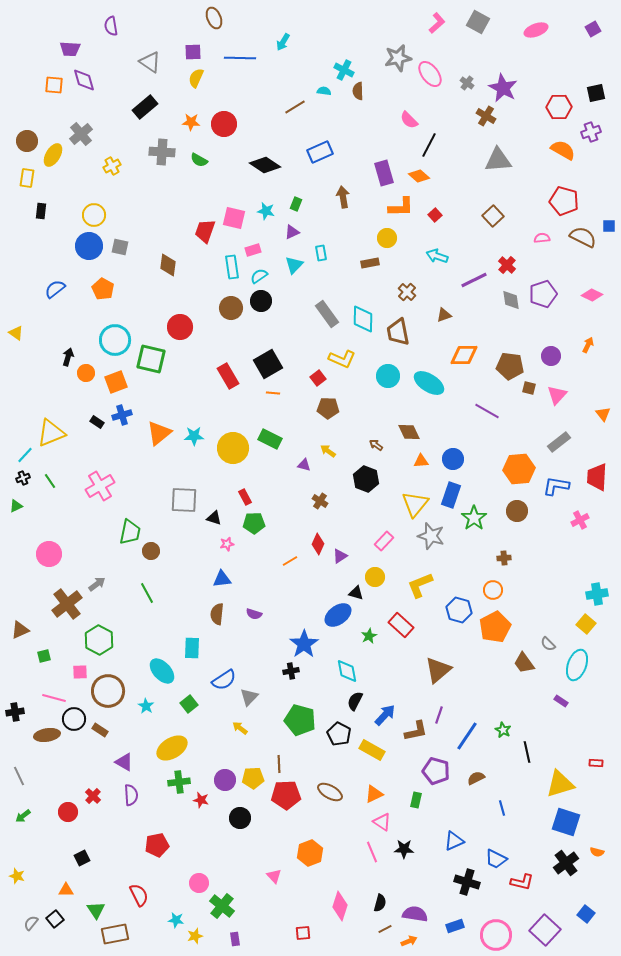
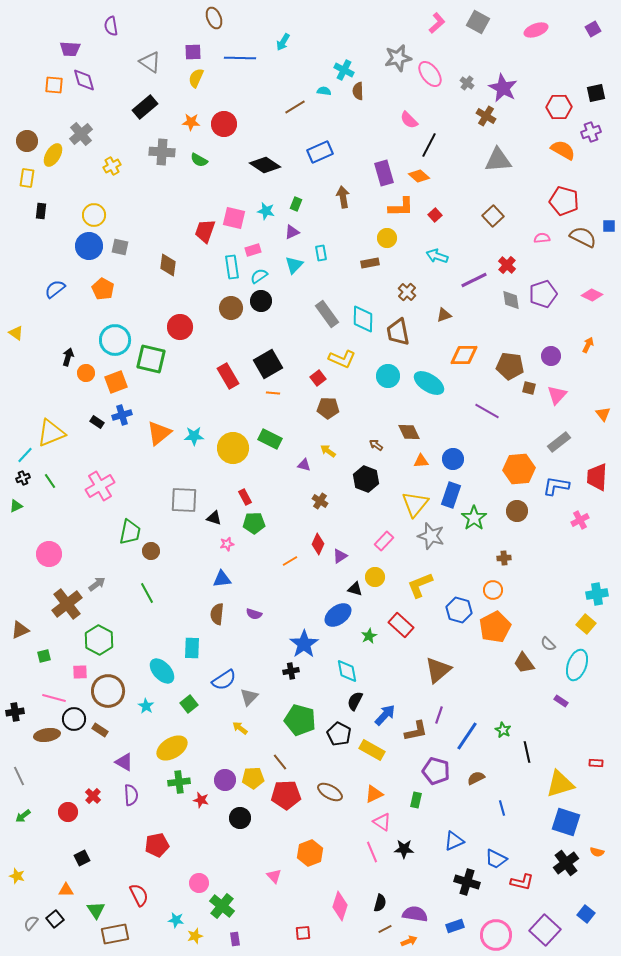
black triangle at (356, 593): moved 1 px left, 4 px up
brown line at (279, 764): moved 1 px right, 2 px up; rotated 36 degrees counterclockwise
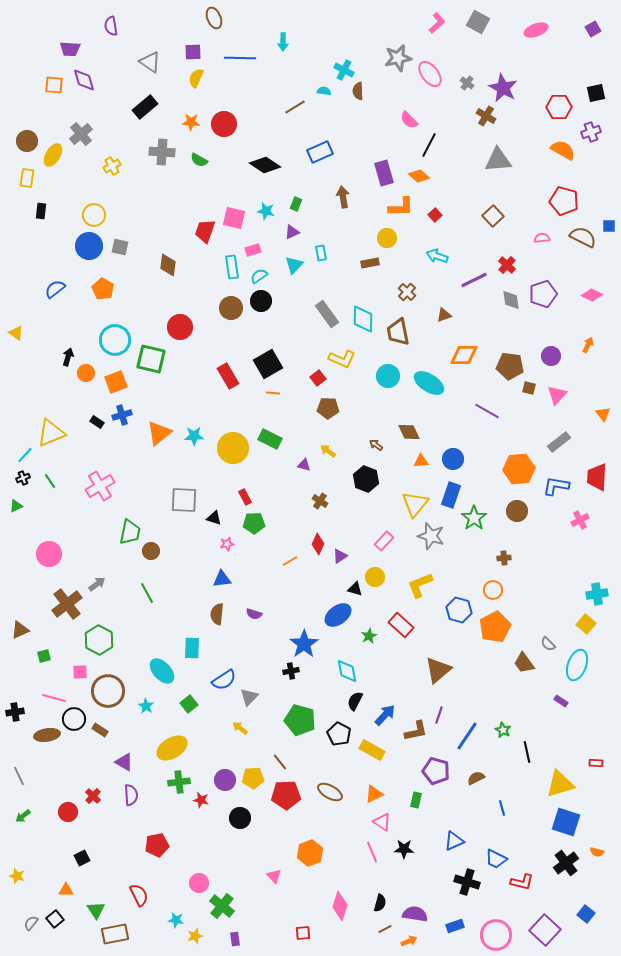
cyan arrow at (283, 42): rotated 30 degrees counterclockwise
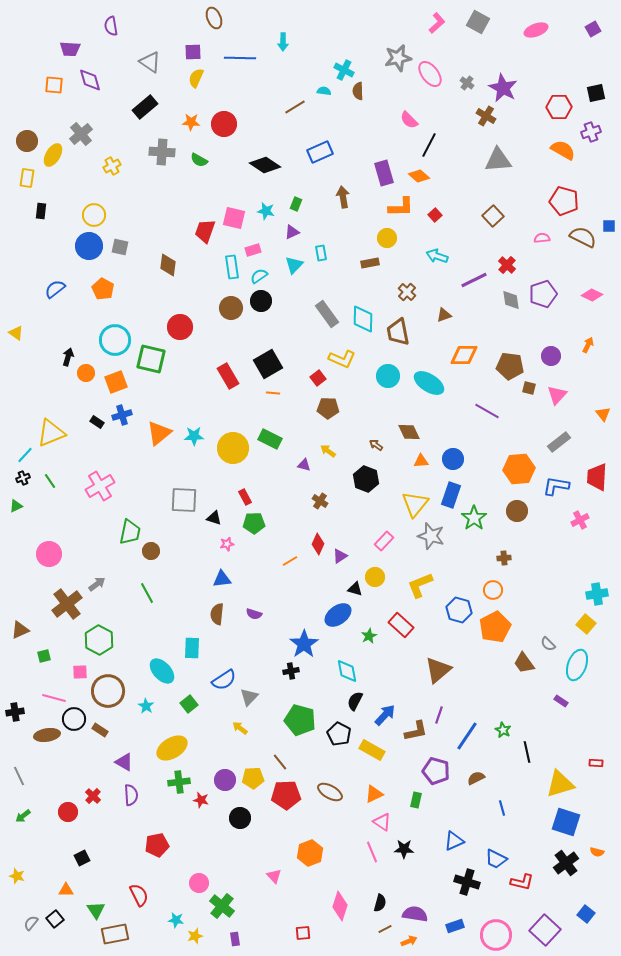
purple diamond at (84, 80): moved 6 px right
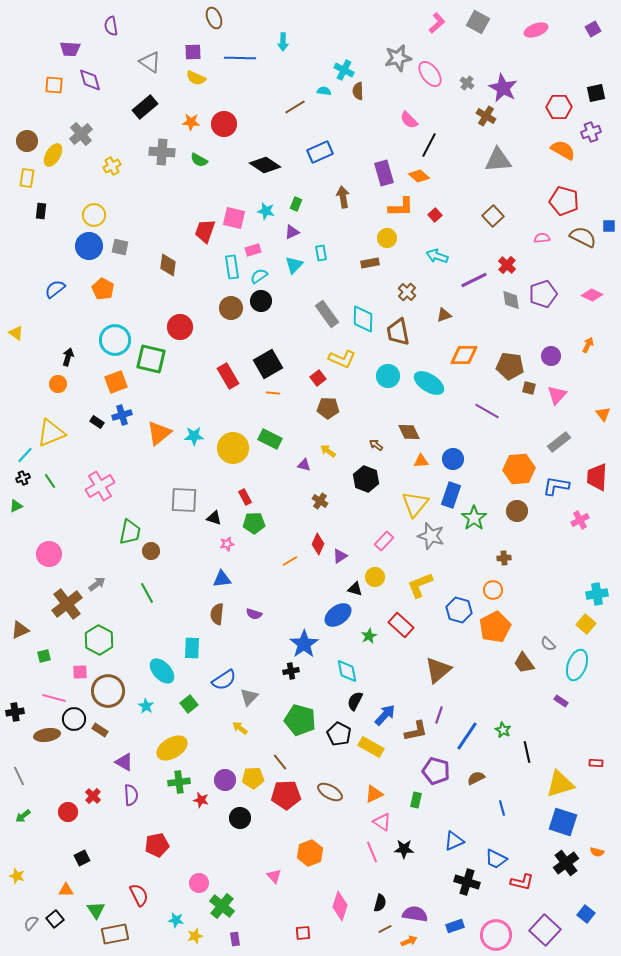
yellow semicircle at (196, 78): rotated 90 degrees counterclockwise
orange circle at (86, 373): moved 28 px left, 11 px down
yellow rectangle at (372, 750): moved 1 px left, 3 px up
blue square at (566, 822): moved 3 px left
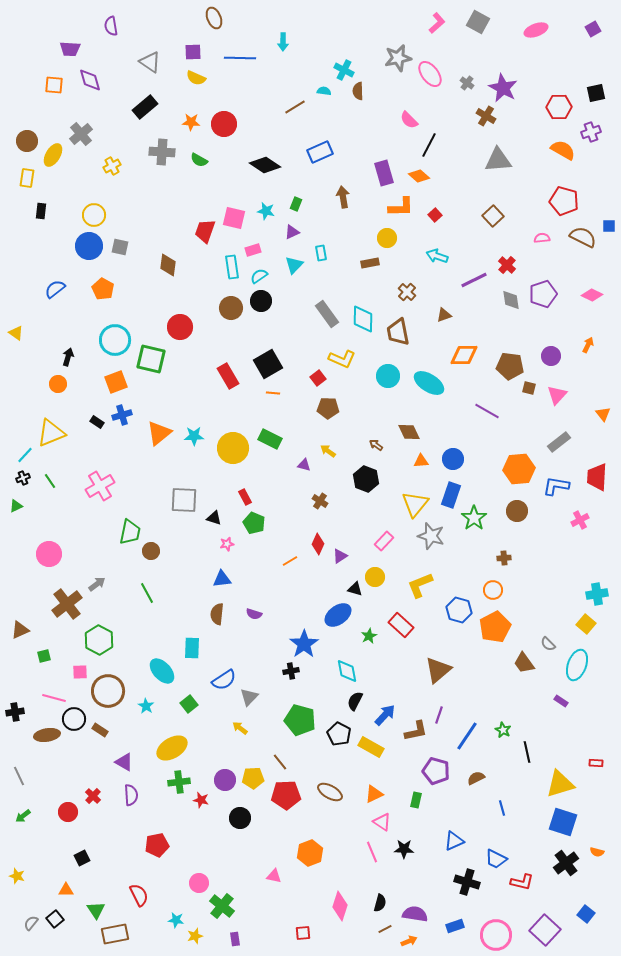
green pentagon at (254, 523): rotated 25 degrees clockwise
pink triangle at (274, 876): rotated 35 degrees counterclockwise
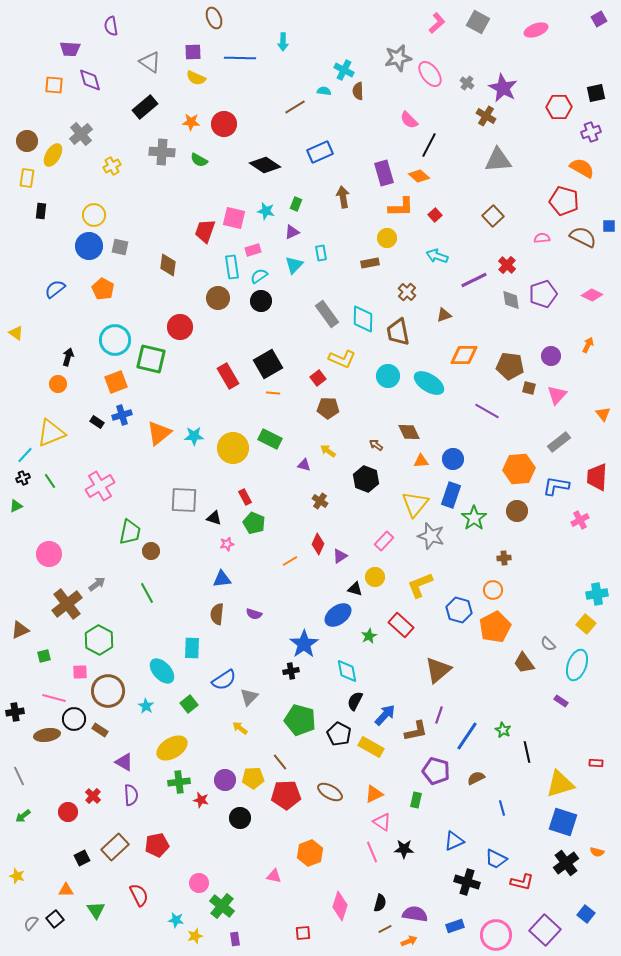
purple square at (593, 29): moved 6 px right, 10 px up
orange semicircle at (563, 150): moved 19 px right, 18 px down
brown circle at (231, 308): moved 13 px left, 10 px up
brown rectangle at (115, 934): moved 87 px up; rotated 32 degrees counterclockwise
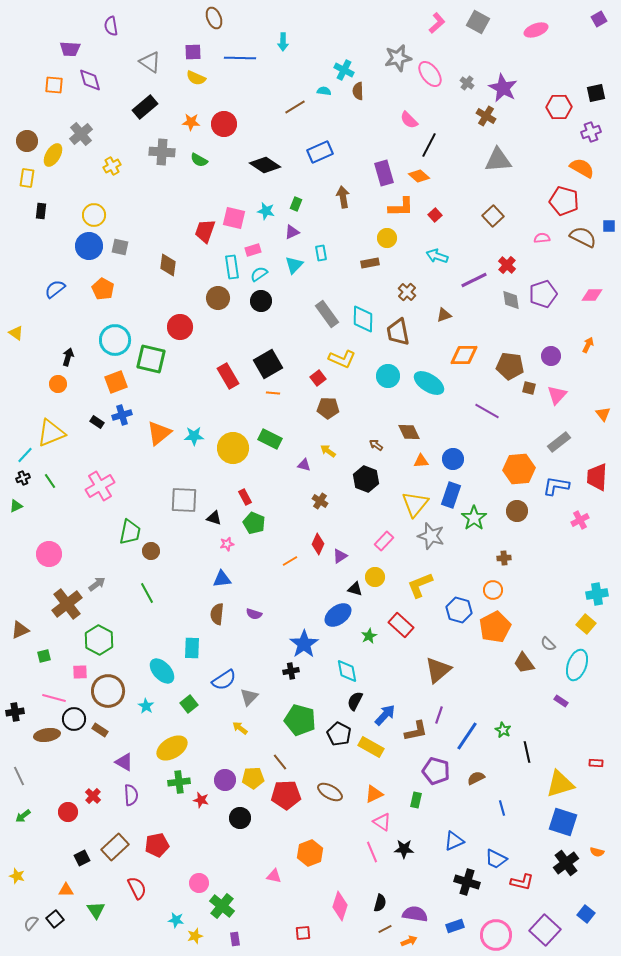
cyan semicircle at (259, 276): moved 2 px up
pink diamond at (592, 295): rotated 25 degrees counterclockwise
red semicircle at (139, 895): moved 2 px left, 7 px up
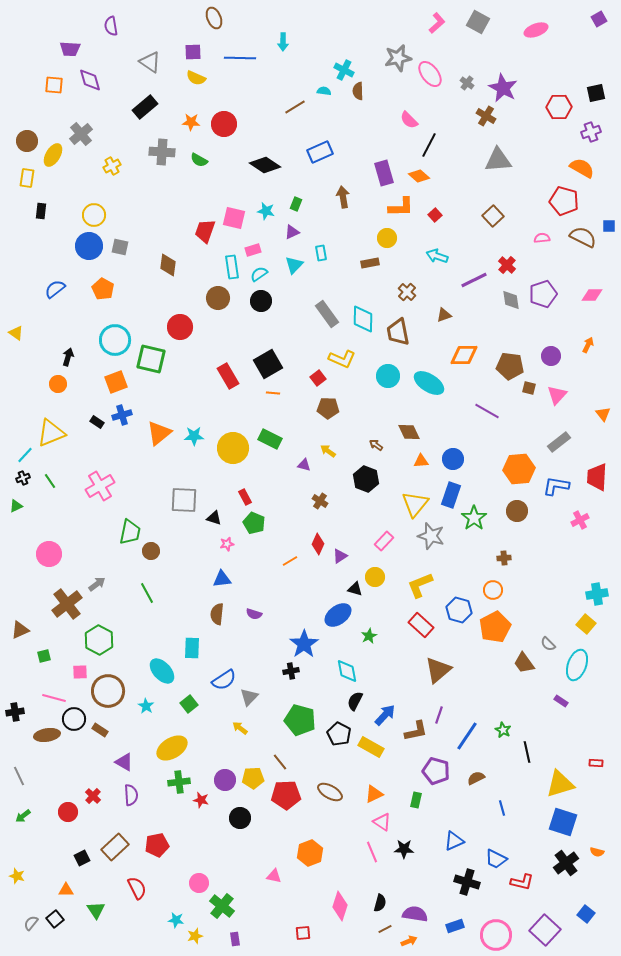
red rectangle at (401, 625): moved 20 px right
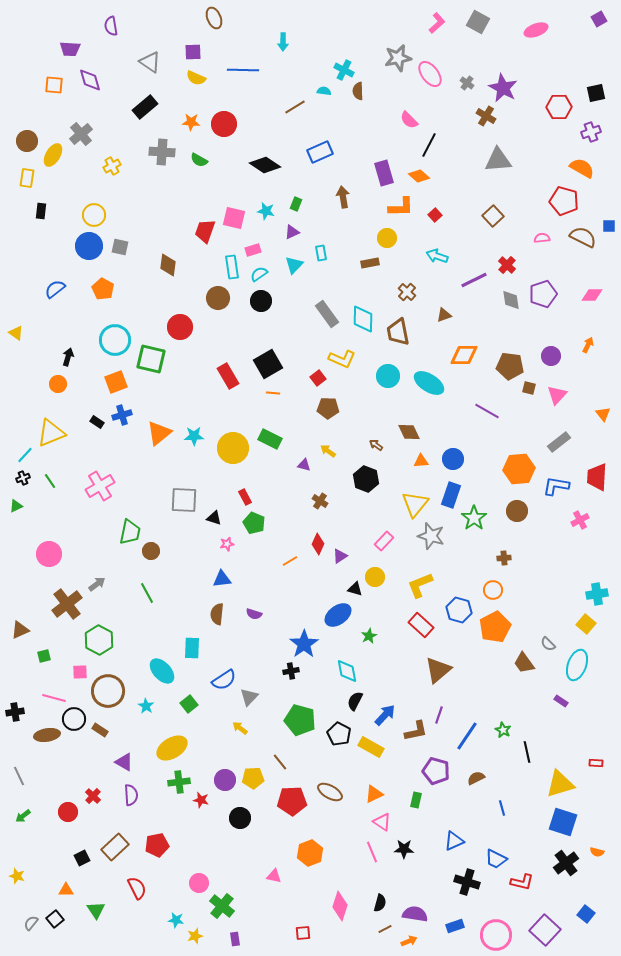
blue line at (240, 58): moved 3 px right, 12 px down
red pentagon at (286, 795): moved 6 px right, 6 px down
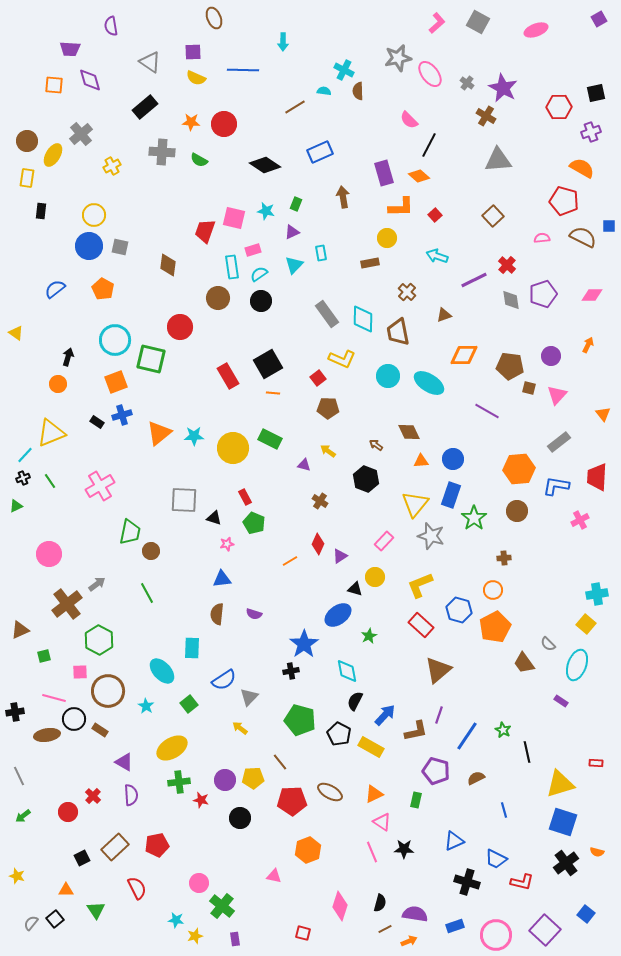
blue line at (502, 808): moved 2 px right, 2 px down
orange hexagon at (310, 853): moved 2 px left, 3 px up
red square at (303, 933): rotated 21 degrees clockwise
